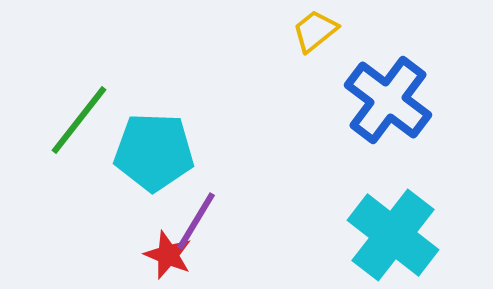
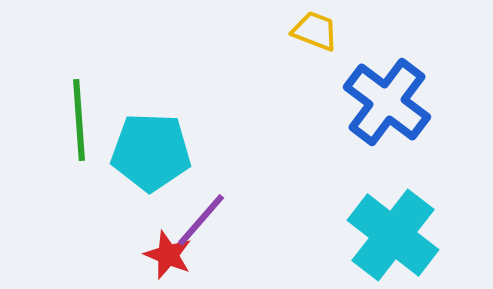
yellow trapezoid: rotated 60 degrees clockwise
blue cross: moved 1 px left, 2 px down
green line: rotated 42 degrees counterclockwise
cyan pentagon: moved 3 px left
purple line: moved 5 px right, 1 px up; rotated 10 degrees clockwise
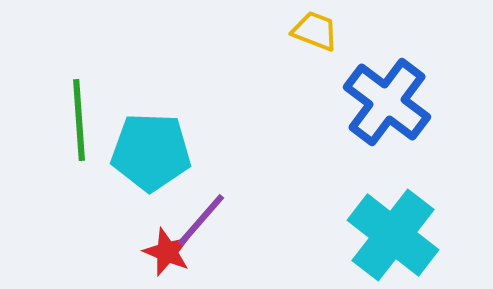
red star: moved 1 px left, 3 px up
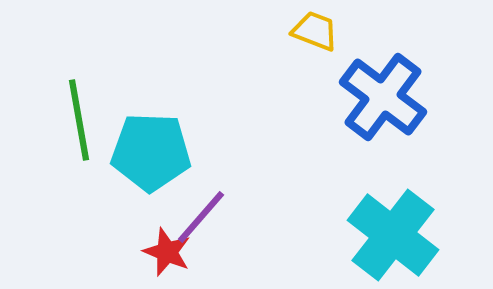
blue cross: moved 4 px left, 5 px up
green line: rotated 6 degrees counterclockwise
purple line: moved 3 px up
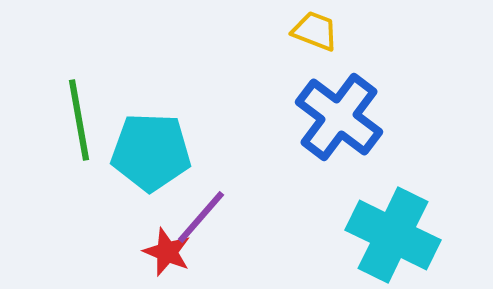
blue cross: moved 44 px left, 20 px down
cyan cross: rotated 12 degrees counterclockwise
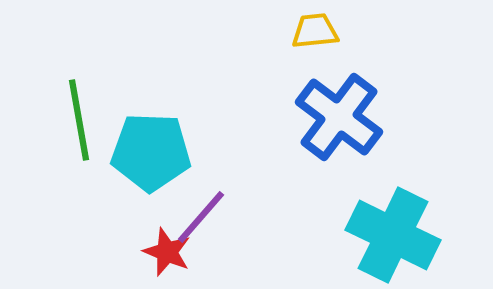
yellow trapezoid: rotated 27 degrees counterclockwise
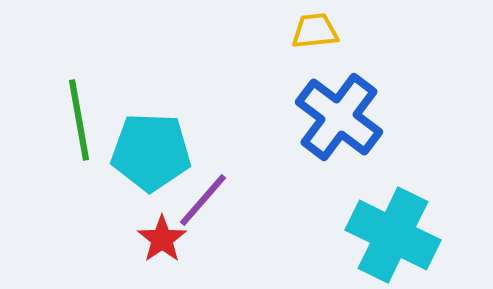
purple line: moved 2 px right, 17 px up
red star: moved 5 px left, 13 px up; rotated 15 degrees clockwise
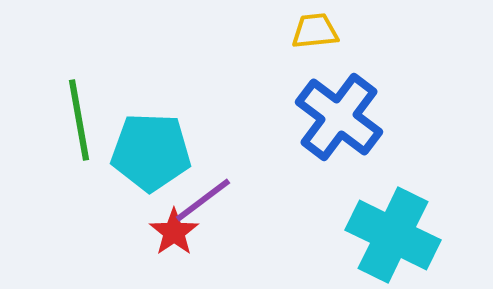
purple line: rotated 12 degrees clockwise
red star: moved 12 px right, 7 px up
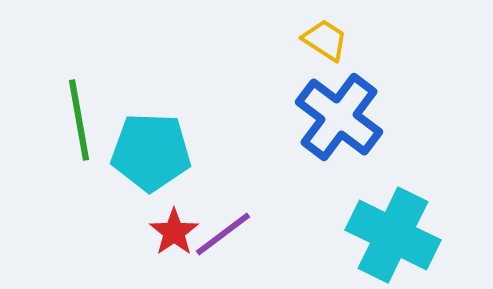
yellow trapezoid: moved 10 px right, 9 px down; rotated 39 degrees clockwise
purple line: moved 20 px right, 34 px down
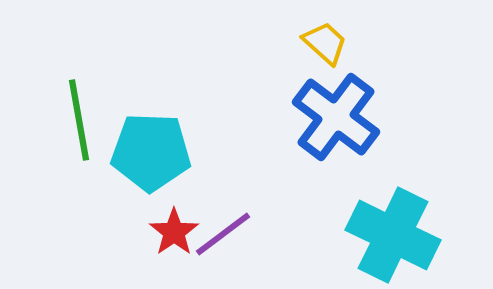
yellow trapezoid: moved 3 px down; rotated 9 degrees clockwise
blue cross: moved 3 px left
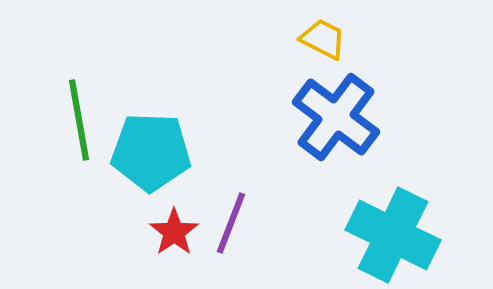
yellow trapezoid: moved 2 px left, 4 px up; rotated 15 degrees counterclockwise
purple line: moved 8 px right, 11 px up; rotated 32 degrees counterclockwise
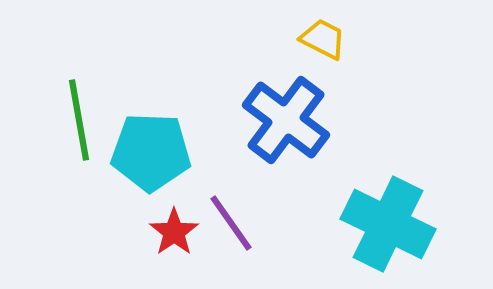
blue cross: moved 50 px left, 3 px down
purple line: rotated 56 degrees counterclockwise
cyan cross: moved 5 px left, 11 px up
